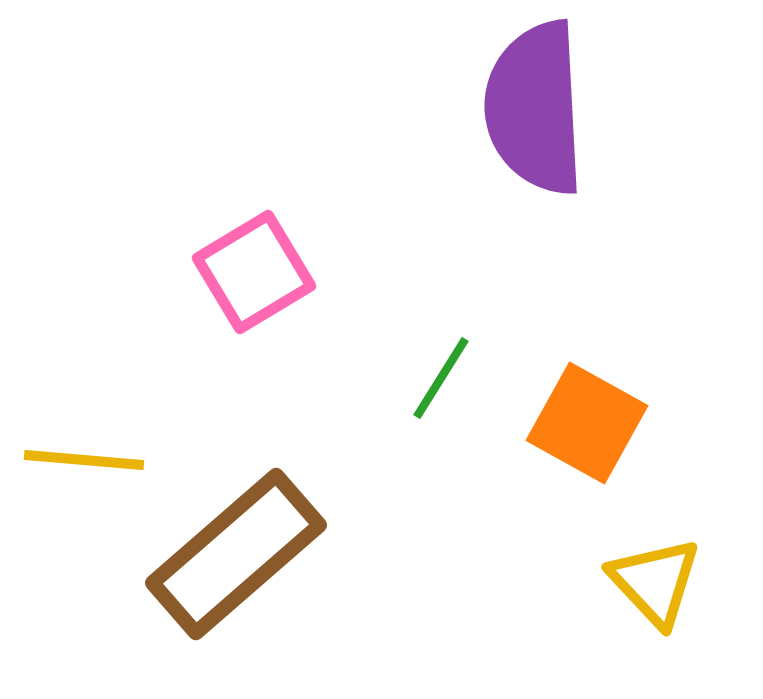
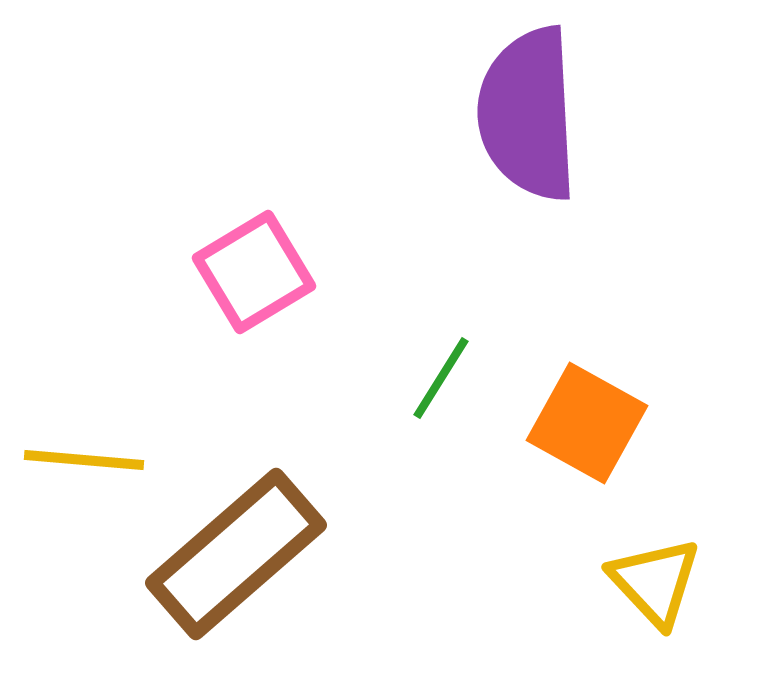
purple semicircle: moved 7 px left, 6 px down
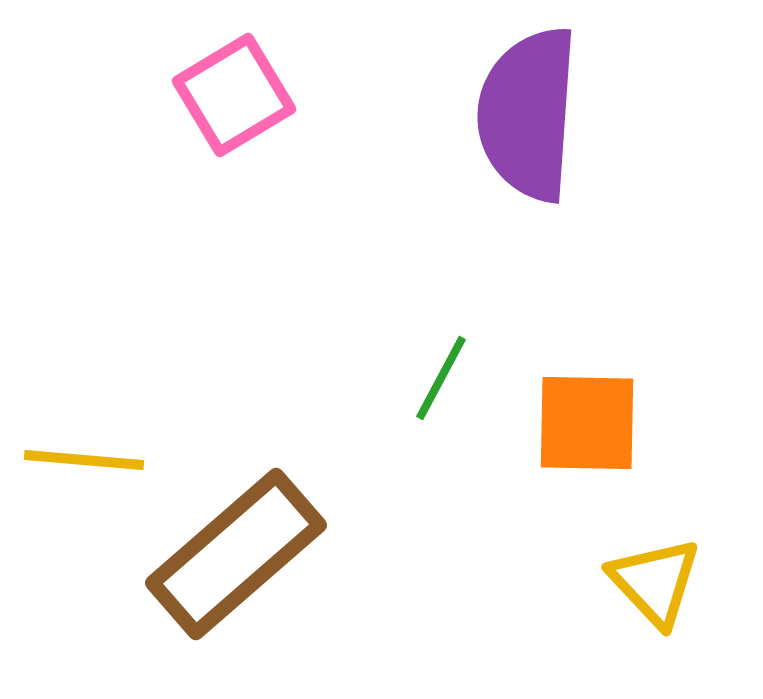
purple semicircle: rotated 7 degrees clockwise
pink square: moved 20 px left, 177 px up
green line: rotated 4 degrees counterclockwise
orange square: rotated 28 degrees counterclockwise
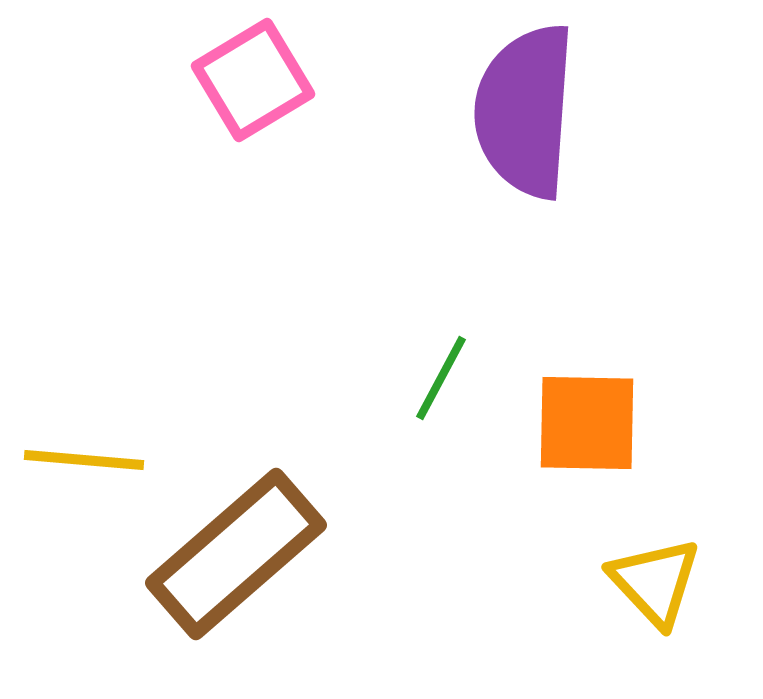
pink square: moved 19 px right, 15 px up
purple semicircle: moved 3 px left, 3 px up
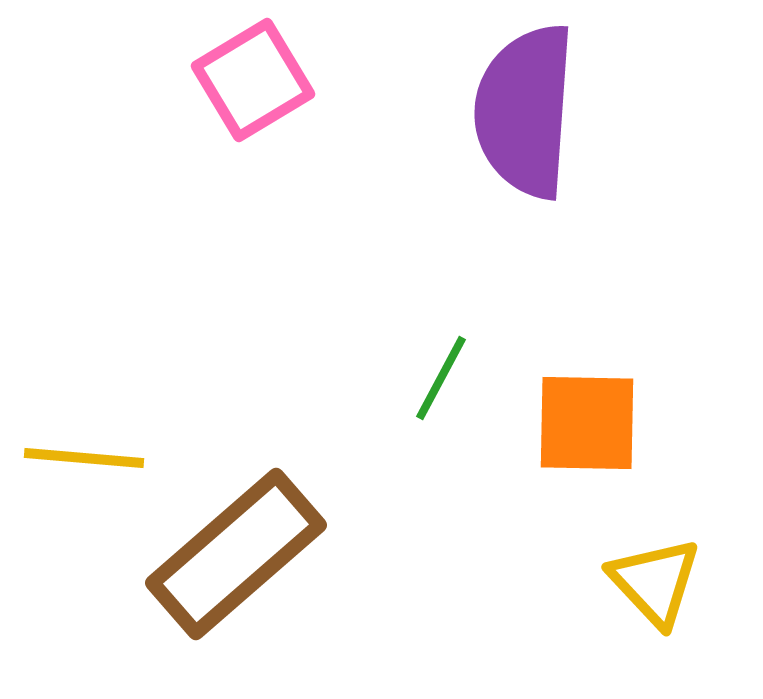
yellow line: moved 2 px up
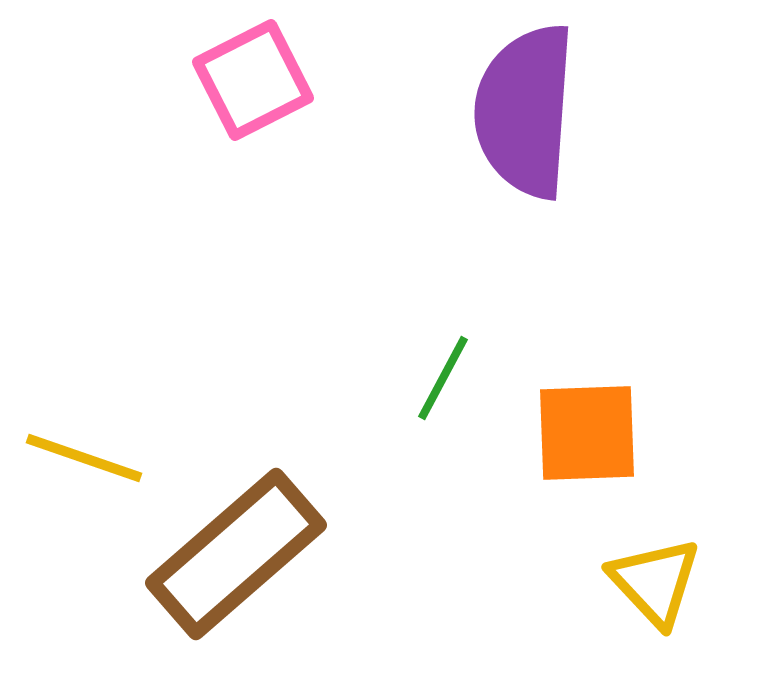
pink square: rotated 4 degrees clockwise
green line: moved 2 px right
orange square: moved 10 px down; rotated 3 degrees counterclockwise
yellow line: rotated 14 degrees clockwise
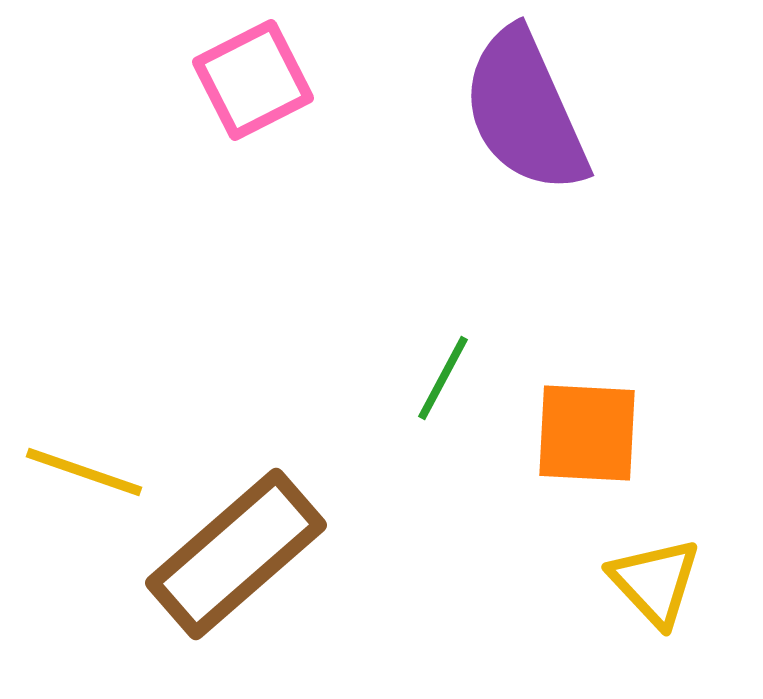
purple semicircle: rotated 28 degrees counterclockwise
orange square: rotated 5 degrees clockwise
yellow line: moved 14 px down
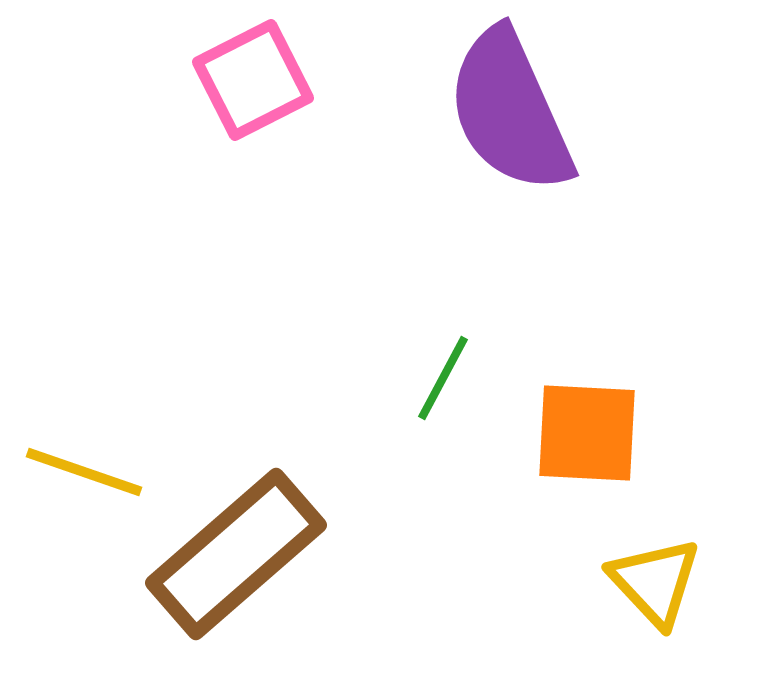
purple semicircle: moved 15 px left
